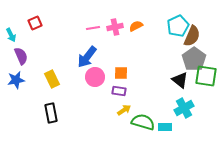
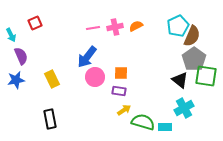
black rectangle: moved 1 px left, 6 px down
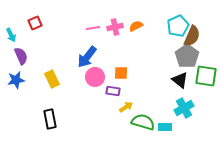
gray pentagon: moved 7 px left, 3 px up
purple rectangle: moved 6 px left
yellow arrow: moved 2 px right, 3 px up
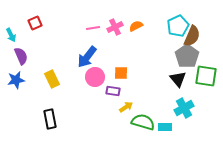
pink cross: rotated 14 degrees counterclockwise
black triangle: moved 2 px left, 1 px up; rotated 12 degrees clockwise
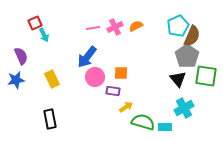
cyan arrow: moved 33 px right
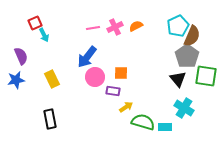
cyan cross: rotated 30 degrees counterclockwise
